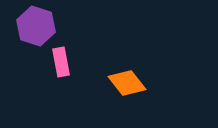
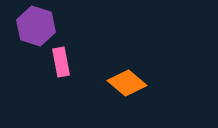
orange diamond: rotated 12 degrees counterclockwise
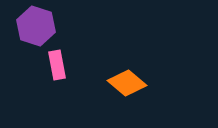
pink rectangle: moved 4 px left, 3 px down
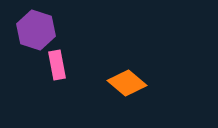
purple hexagon: moved 4 px down
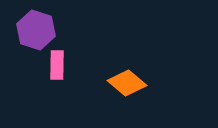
pink rectangle: rotated 12 degrees clockwise
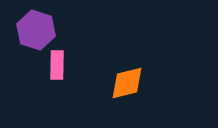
orange diamond: rotated 54 degrees counterclockwise
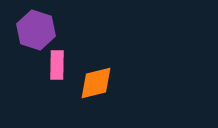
orange diamond: moved 31 px left
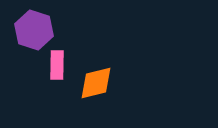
purple hexagon: moved 2 px left
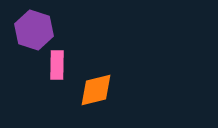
orange diamond: moved 7 px down
